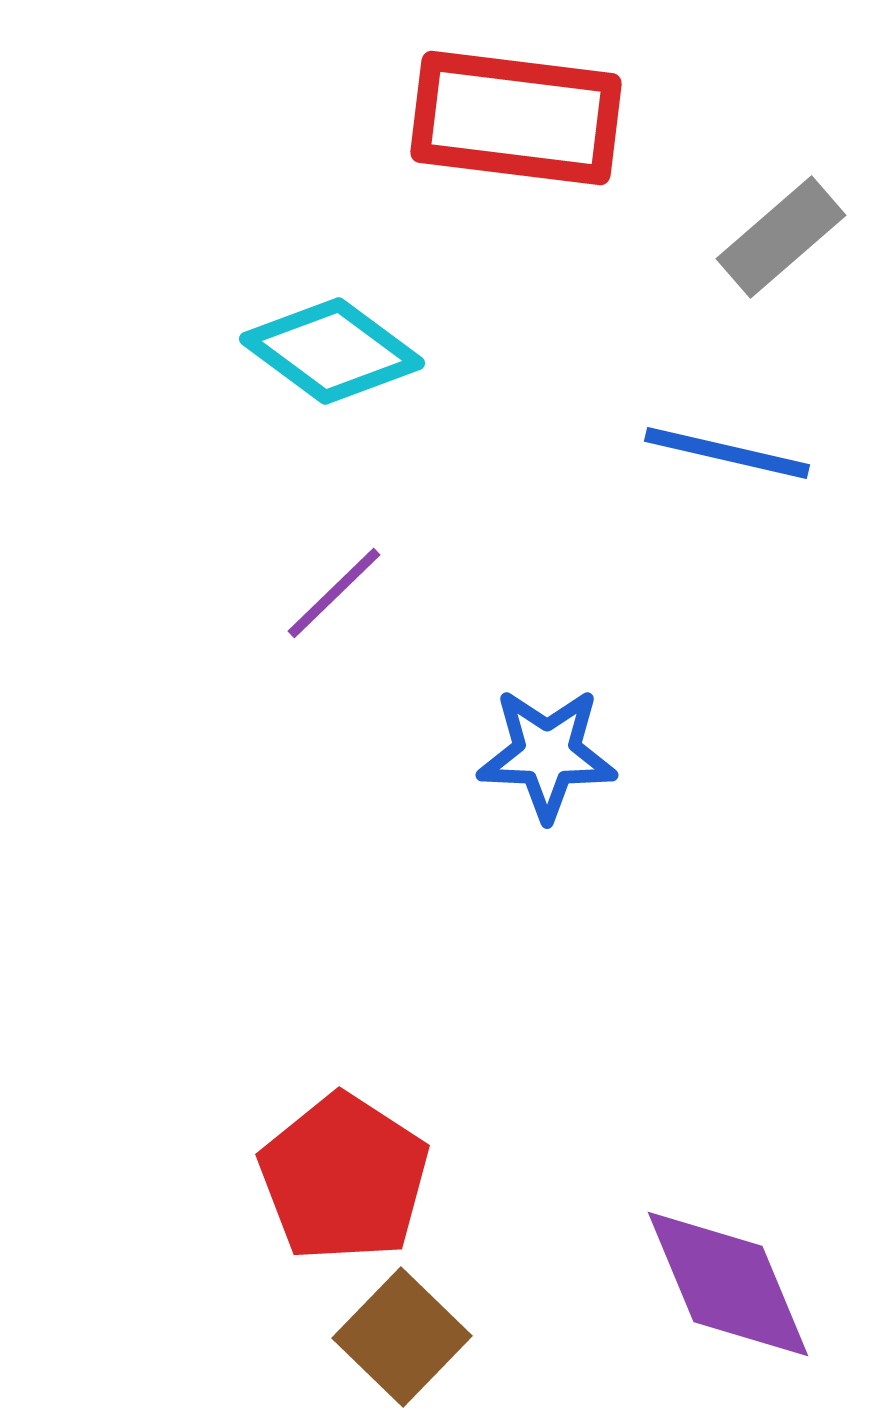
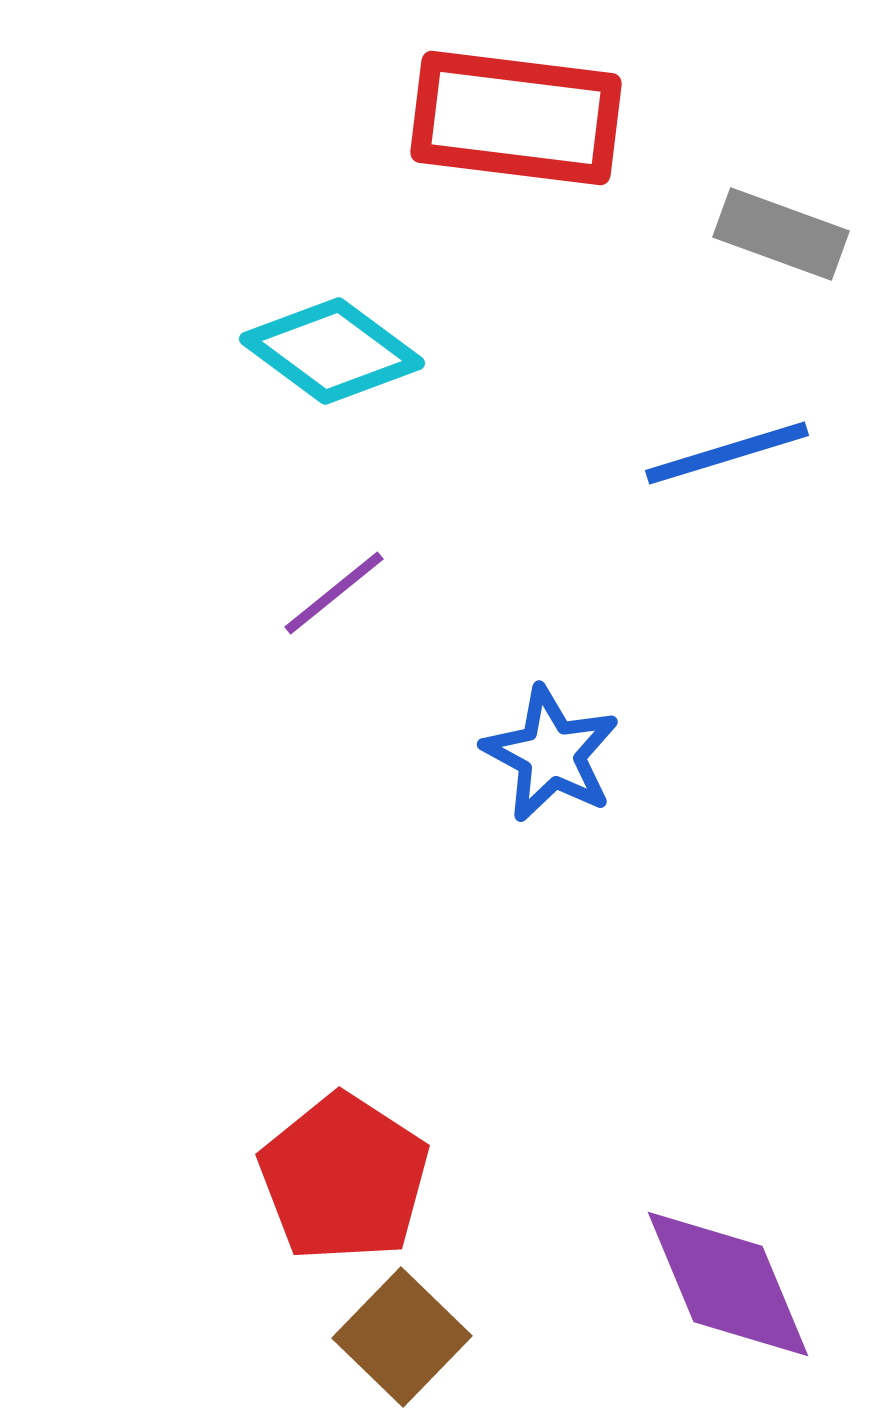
gray rectangle: moved 3 px up; rotated 61 degrees clockwise
blue line: rotated 30 degrees counterclockwise
purple line: rotated 5 degrees clockwise
blue star: moved 4 px right; rotated 26 degrees clockwise
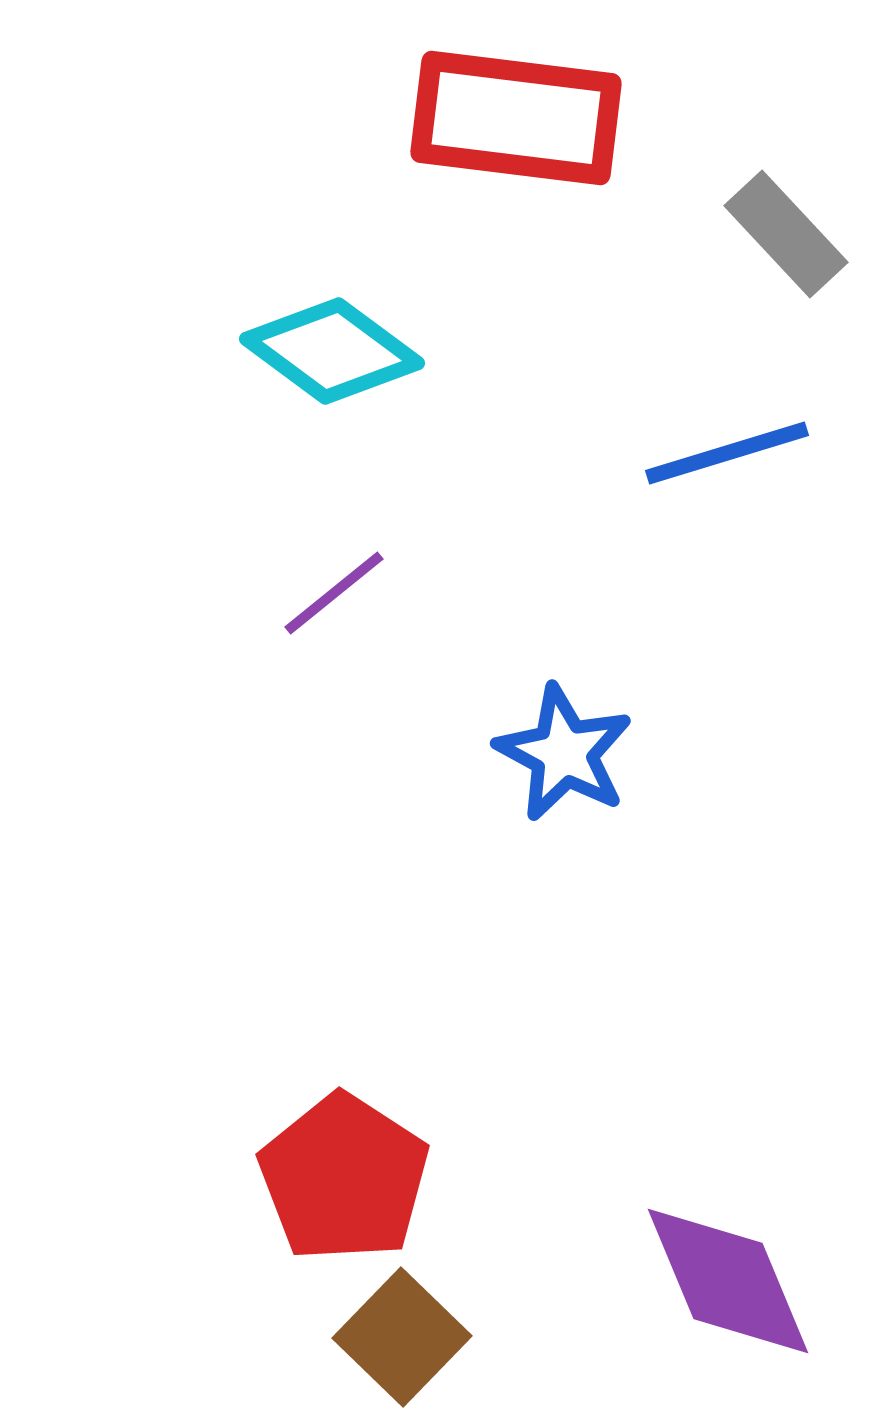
gray rectangle: moved 5 px right; rotated 27 degrees clockwise
blue star: moved 13 px right, 1 px up
purple diamond: moved 3 px up
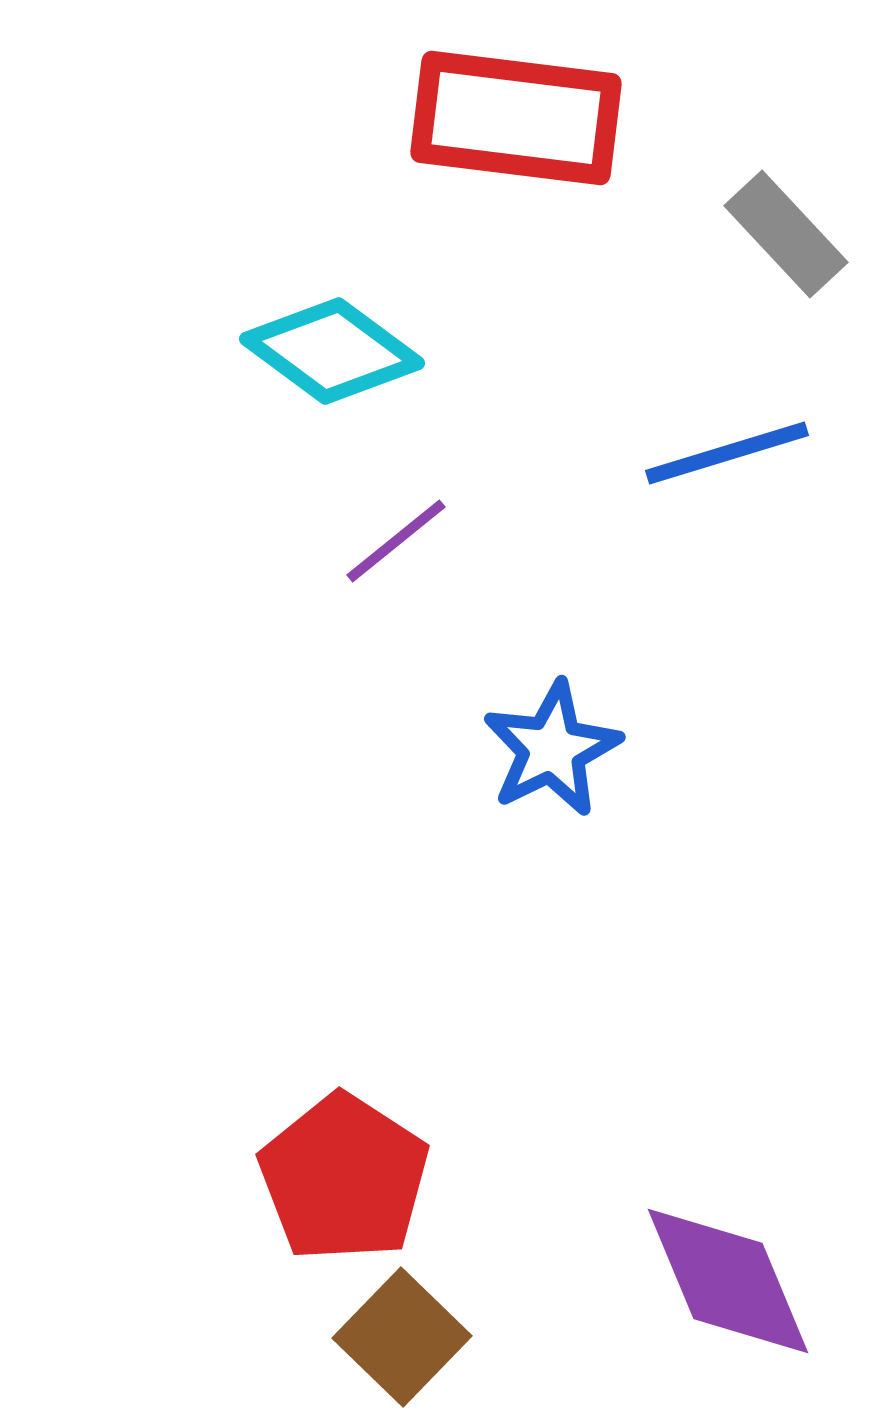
purple line: moved 62 px right, 52 px up
blue star: moved 12 px left, 4 px up; rotated 18 degrees clockwise
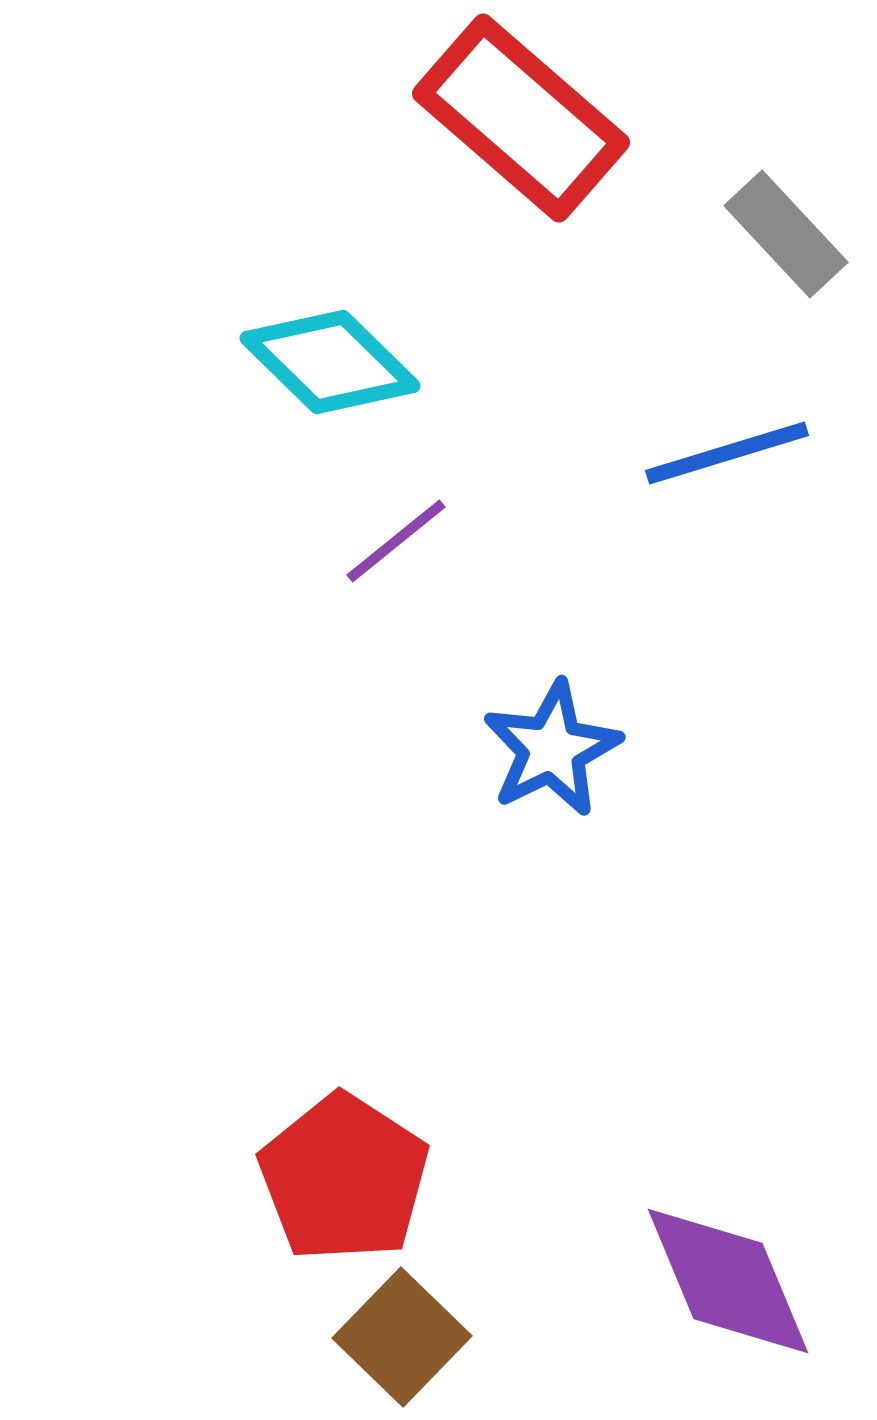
red rectangle: moved 5 px right; rotated 34 degrees clockwise
cyan diamond: moved 2 px left, 11 px down; rotated 8 degrees clockwise
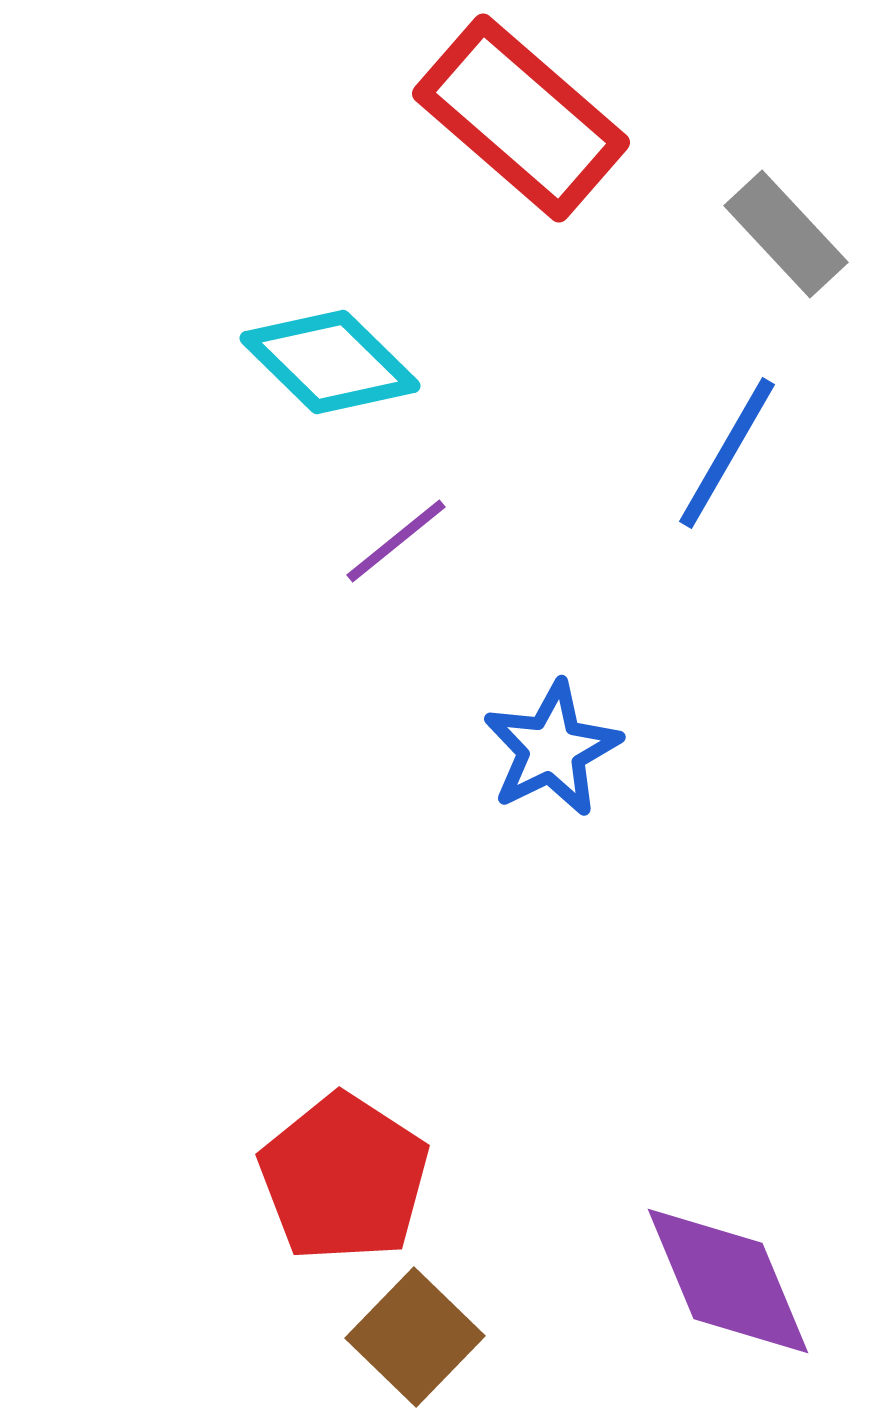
blue line: rotated 43 degrees counterclockwise
brown square: moved 13 px right
